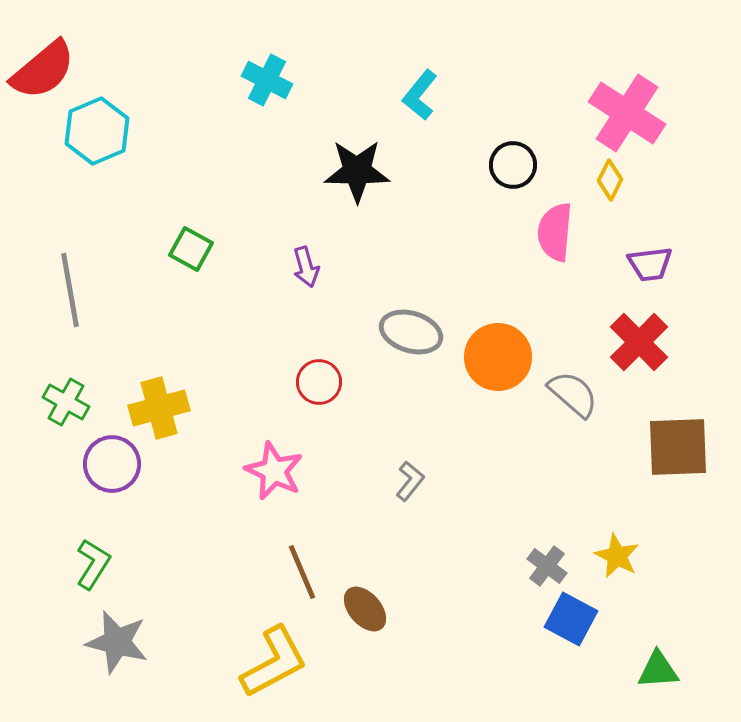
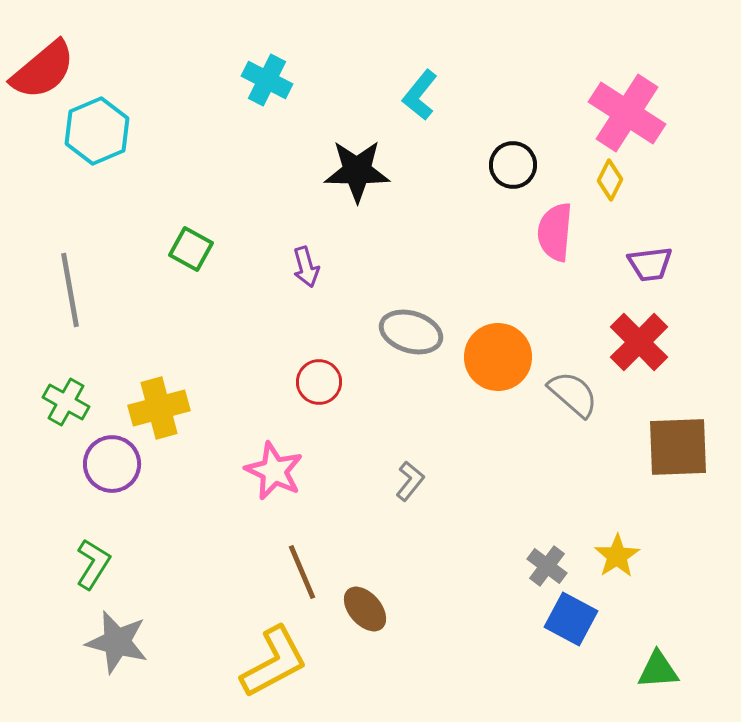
yellow star: rotated 12 degrees clockwise
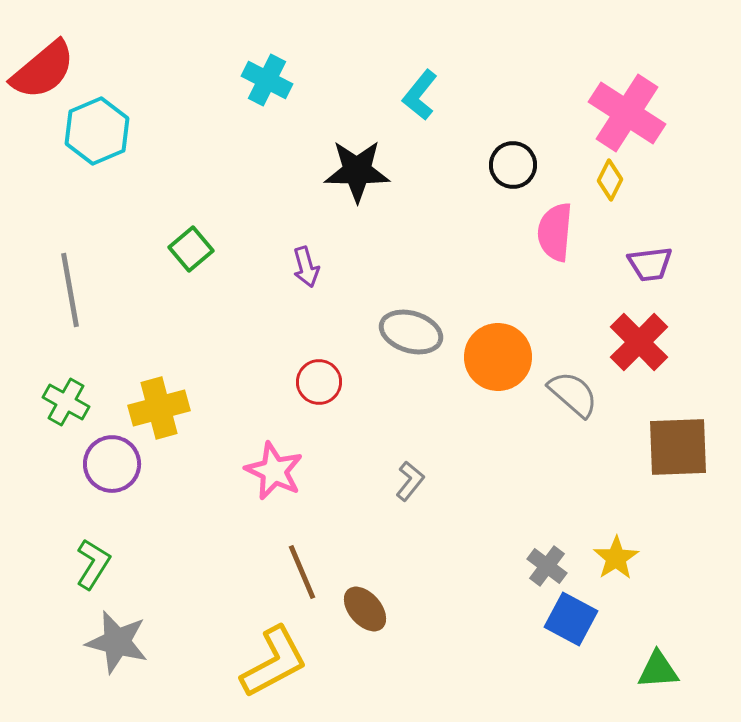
green square: rotated 21 degrees clockwise
yellow star: moved 1 px left, 2 px down
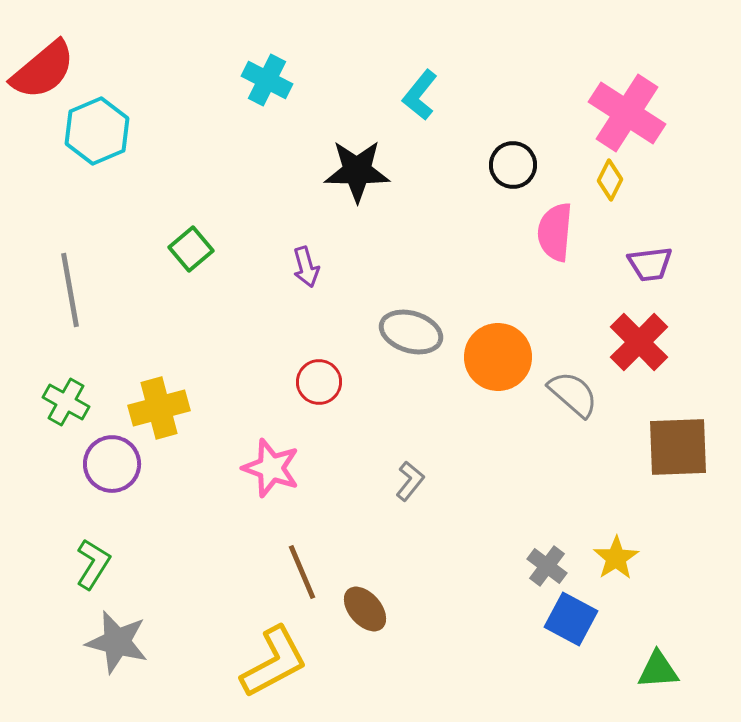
pink star: moved 3 px left, 3 px up; rotated 6 degrees counterclockwise
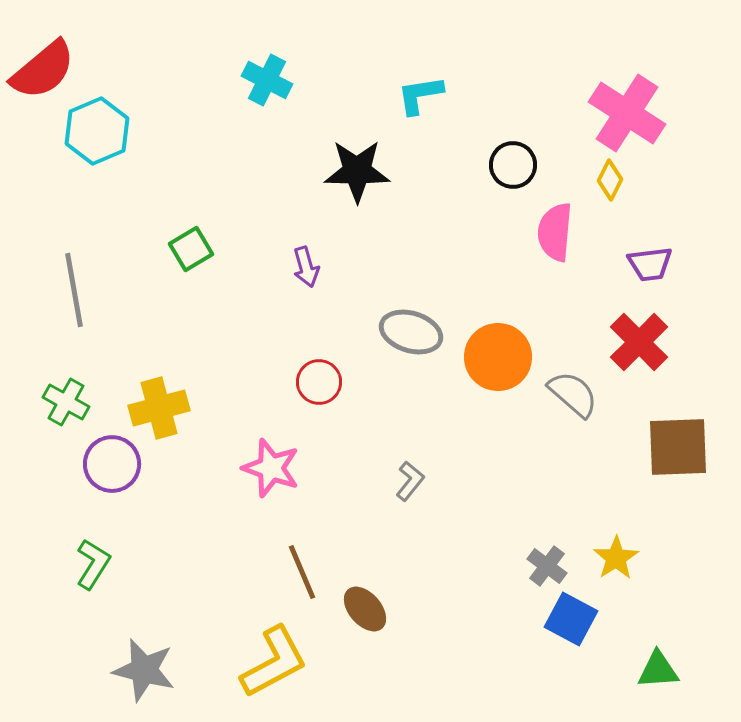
cyan L-shape: rotated 42 degrees clockwise
green square: rotated 9 degrees clockwise
gray line: moved 4 px right
gray star: moved 27 px right, 28 px down
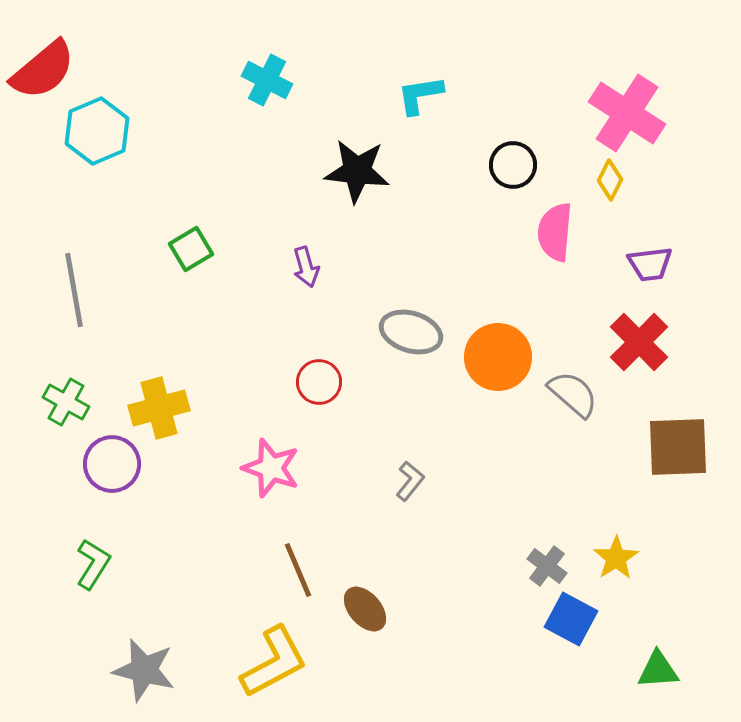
black star: rotated 6 degrees clockwise
brown line: moved 4 px left, 2 px up
